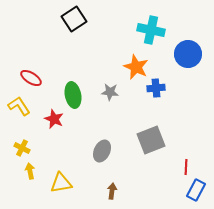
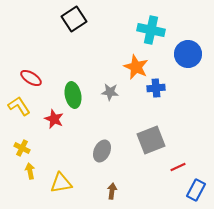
red line: moved 8 px left; rotated 63 degrees clockwise
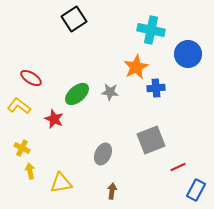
orange star: rotated 20 degrees clockwise
green ellipse: moved 4 px right, 1 px up; rotated 60 degrees clockwise
yellow L-shape: rotated 20 degrees counterclockwise
gray ellipse: moved 1 px right, 3 px down
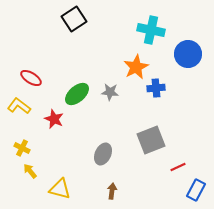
yellow arrow: rotated 28 degrees counterclockwise
yellow triangle: moved 1 px left, 6 px down; rotated 25 degrees clockwise
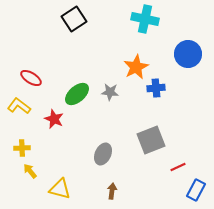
cyan cross: moved 6 px left, 11 px up
yellow cross: rotated 28 degrees counterclockwise
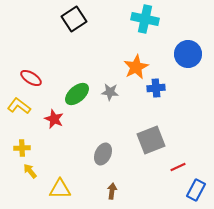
yellow triangle: rotated 15 degrees counterclockwise
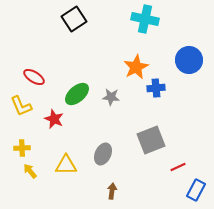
blue circle: moved 1 px right, 6 px down
red ellipse: moved 3 px right, 1 px up
gray star: moved 1 px right, 5 px down
yellow L-shape: moved 2 px right; rotated 150 degrees counterclockwise
yellow triangle: moved 6 px right, 24 px up
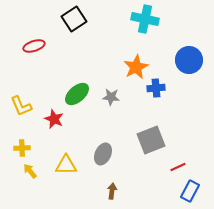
red ellipse: moved 31 px up; rotated 50 degrees counterclockwise
blue rectangle: moved 6 px left, 1 px down
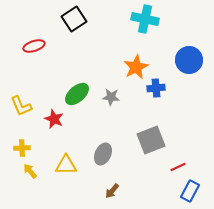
brown arrow: rotated 147 degrees counterclockwise
